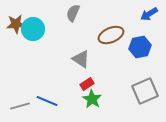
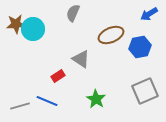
red rectangle: moved 29 px left, 8 px up
green star: moved 4 px right
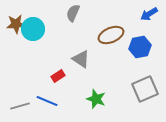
gray square: moved 2 px up
green star: rotated 12 degrees counterclockwise
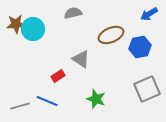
gray semicircle: rotated 54 degrees clockwise
gray square: moved 2 px right
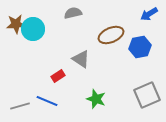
gray square: moved 6 px down
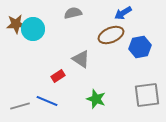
blue arrow: moved 26 px left, 1 px up
gray square: rotated 16 degrees clockwise
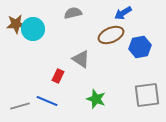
red rectangle: rotated 32 degrees counterclockwise
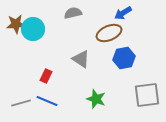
brown ellipse: moved 2 px left, 2 px up
blue hexagon: moved 16 px left, 11 px down
red rectangle: moved 12 px left
gray line: moved 1 px right, 3 px up
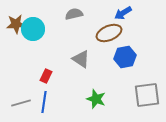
gray semicircle: moved 1 px right, 1 px down
blue hexagon: moved 1 px right, 1 px up
blue line: moved 3 px left, 1 px down; rotated 75 degrees clockwise
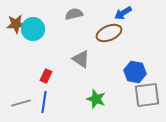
blue hexagon: moved 10 px right, 15 px down; rotated 20 degrees clockwise
